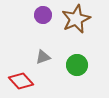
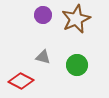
gray triangle: rotated 35 degrees clockwise
red diamond: rotated 20 degrees counterclockwise
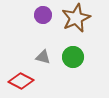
brown star: moved 1 px up
green circle: moved 4 px left, 8 px up
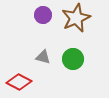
green circle: moved 2 px down
red diamond: moved 2 px left, 1 px down
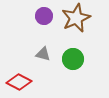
purple circle: moved 1 px right, 1 px down
gray triangle: moved 3 px up
